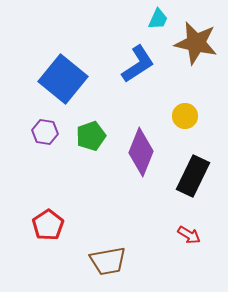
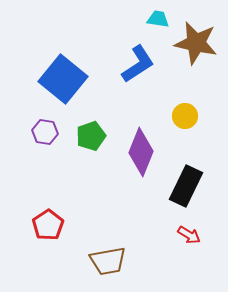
cyan trapezoid: rotated 105 degrees counterclockwise
black rectangle: moved 7 px left, 10 px down
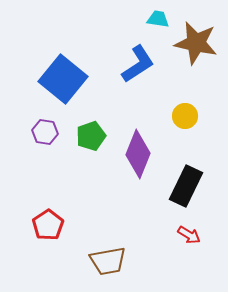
purple diamond: moved 3 px left, 2 px down
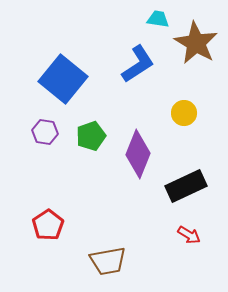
brown star: rotated 18 degrees clockwise
yellow circle: moved 1 px left, 3 px up
black rectangle: rotated 39 degrees clockwise
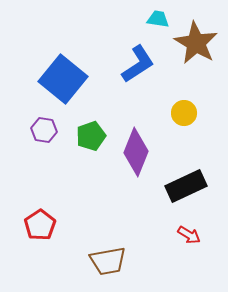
purple hexagon: moved 1 px left, 2 px up
purple diamond: moved 2 px left, 2 px up
red pentagon: moved 8 px left
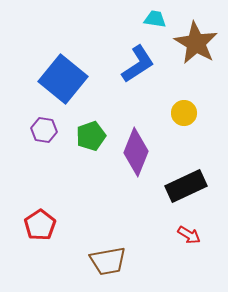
cyan trapezoid: moved 3 px left
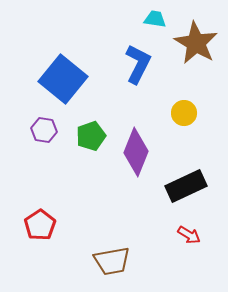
blue L-shape: rotated 30 degrees counterclockwise
brown trapezoid: moved 4 px right
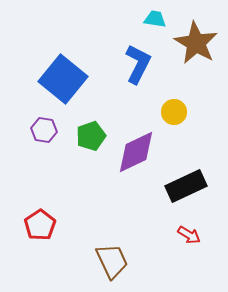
yellow circle: moved 10 px left, 1 px up
purple diamond: rotated 42 degrees clockwise
brown trapezoid: rotated 105 degrees counterclockwise
